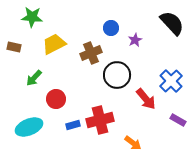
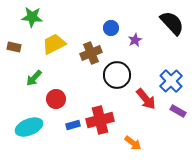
purple rectangle: moved 9 px up
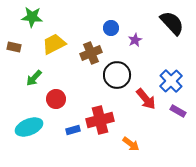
blue rectangle: moved 5 px down
orange arrow: moved 2 px left, 1 px down
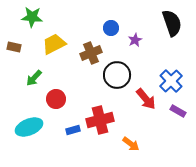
black semicircle: rotated 24 degrees clockwise
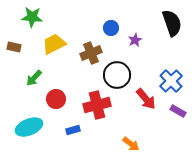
red cross: moved 3 px left, 15 px up
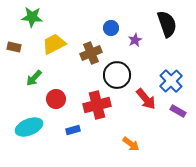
black semicircle: moved 5 px left, 1 px down
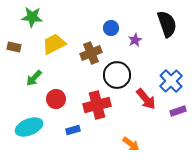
purple rectangle: rotated 49 degrees counterclockwise
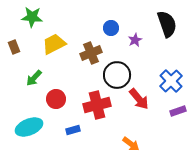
brown rectangle: rotated 56 degrees clockwise
red arrow: moved 7 px left
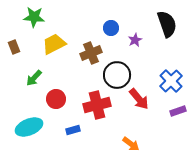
green star: moved 2 px right
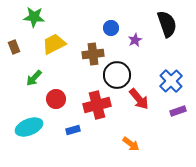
brown cross: moved 2 px right, 1 px down; rotated 15 degrees clockwise
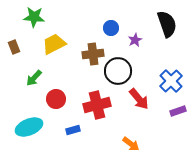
black circle: moved 1 px right, 4 px up
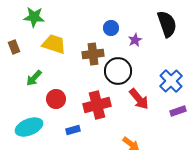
yellow trapezoid: rotated 45 degrees clockwise
